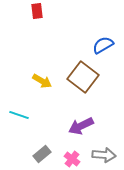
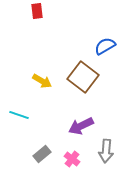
blue semicircle: moved 2 px right, 1 px down
gray arrow: moved 2 px right, 4 px up; rotated 90 degrees clockwise
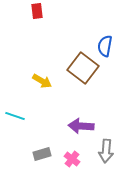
blue semicircle: rotated 50 degrees counterclockwise
brown square: moved 9 px up
cyan line: moved 4 px left, 1 px down
purple arrow: rotated 30 degrees clockwise
gray rectangle: rotated 24 degrees clockwise
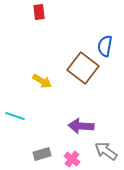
red rectangle: moved 2 px right, 1 px down
gray arrow: rotated 120 degrees clockwise
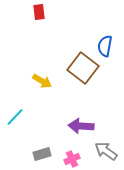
cyan line: moved 1 px down; rotated 66 degrees counterclockwise
pink cross: rotated 28 degrees clockwise
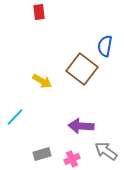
brown square: moved 1 px left, 1 px down
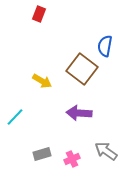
red rectangle: moved 2 px down; rotated 28 degrees clockwise
purple arrow: moved 2 px left, 13 px up
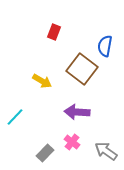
red rectangle: moved 15 px right, 18 px down
purple arrow: moved 2 px left, 1 px up
gray rectangle: moved 3 px right, 1 px up; rotated 30 degrees counterclockwise
pink cross: moved 17 px up; rotated 28 degrees counterclockwise
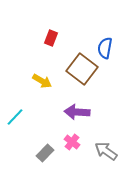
red rectangle: moved 3 px left, 6 px down
blue semicircle: moved 2 px down
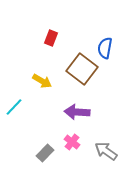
cyan line: moved 1 px left, 10 px up
